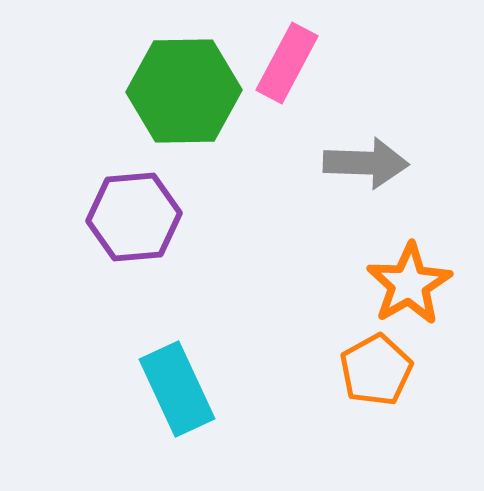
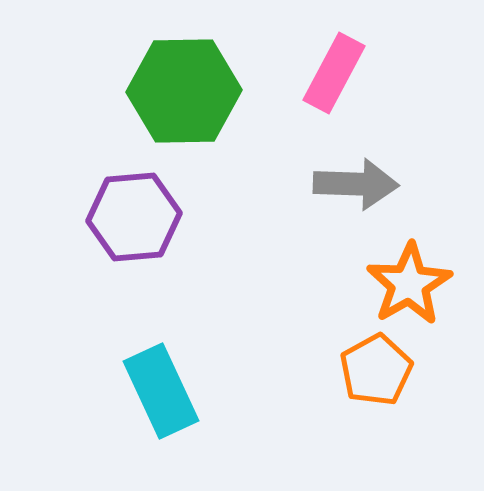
pink rectangle: moved 47 px right, 10 px down
gray arrow: moved 10 px left, 21 px down
cyan rectangle: moved 16 px left, 2 px down
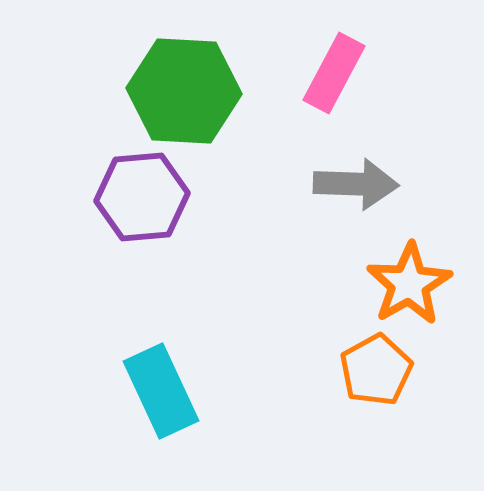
green hexagon: rotated 4 degrees clockwise
purple hexagon: moved 8 px right, 20 px up
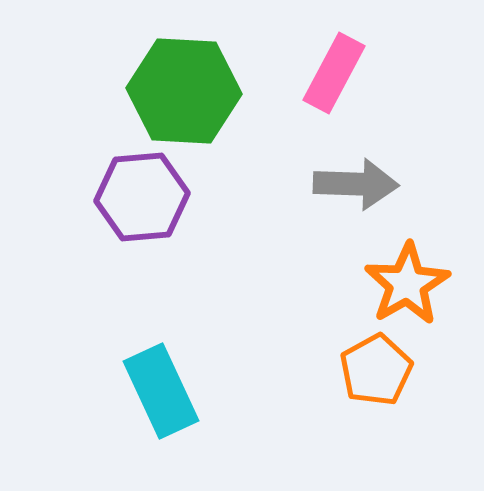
orange star: moved 2 px left
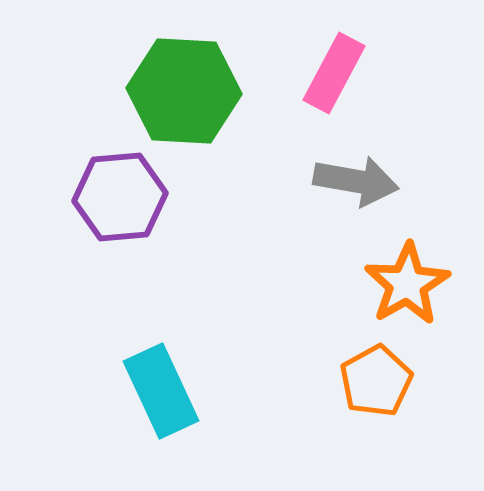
gray arrow: moved 3 px up; rotated 8 degrees clockwise
purple hexagon: moved 22 px left
orange pentagon: moved 11 px down
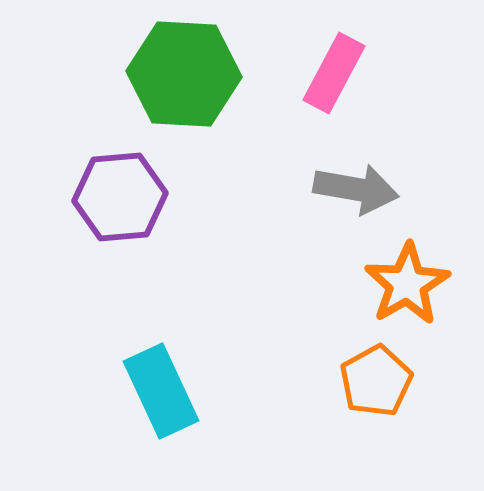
green hexagon: moved 17 px up
gray arrow: moved 8 px down
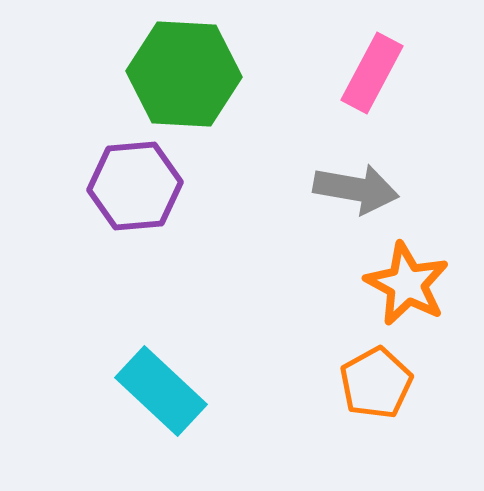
pink rectangle: moved 38 px right
purple hexagon: moved 15 px right, 11 px up
orange star: rotated 14 degrees counterclockwise
orange pentagon: moved 2 px down
cyan rectangle: rotated 22 degrees counterclockwise
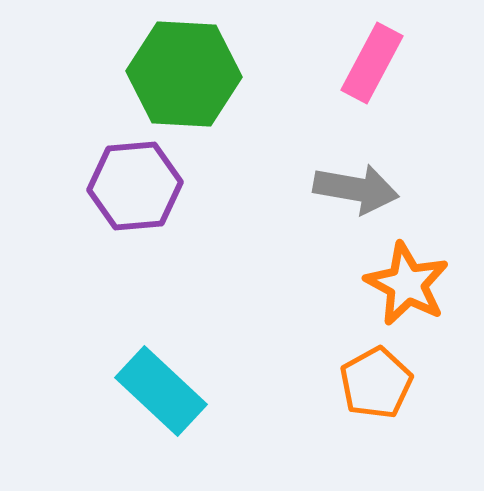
pink rectangle: moved 10 px up
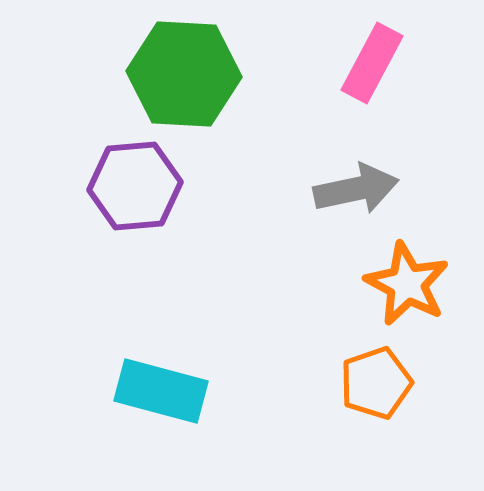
gray arrow: rotated 22 degrees counterclockwise
orange pentagon: rotated 10 degrees clockwise
cyan rectangle: rotated 28 degrees counterclockwise
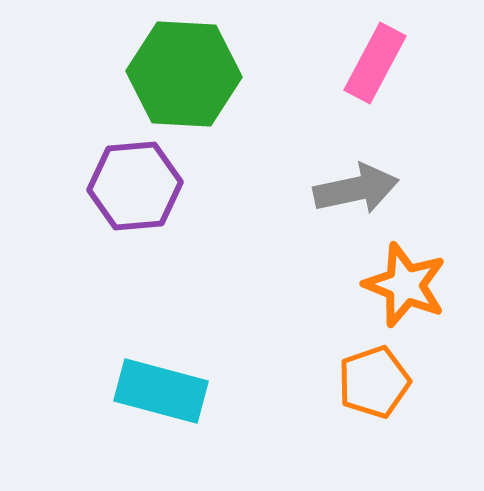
pink rectangle: moved 3 px right
orange star: moved 2 px left, 1 px down; rotated 6 degrees counterclockwise
orange pentagon: moved 2 px left, 1 px up
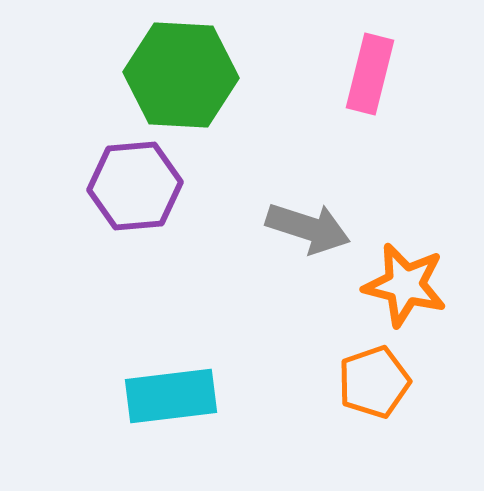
pink rectangle: moved 5 px left, 11 px down; rotated 14 degrees counterclockwise
green hexagon: moved 3 px left, 1 px down
gray arrow: moved 48 px left, 39 px down; rotated 30 degrees clockwise
orange star: rotated 8 degrees counterclockwise
cyan rectangle: moved 10 px right, 5 px down; rotated 22 degrees counterclockwise
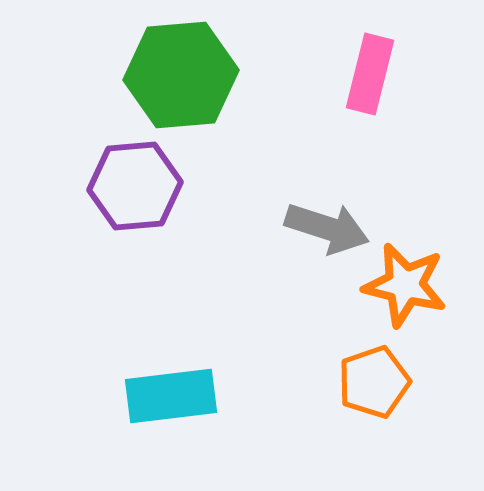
green hexagon: rotated 8 degrees counterclockwise
gray arrow: moved 19 px right
